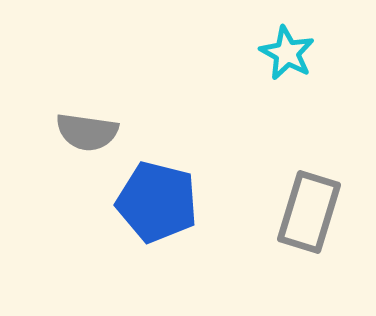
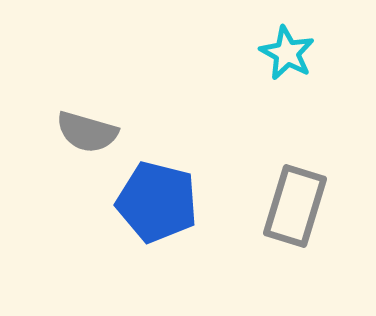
gray semicircle: rotated 8 degrees clockwise
gray rectangle: moved 14 px left, 6 px up
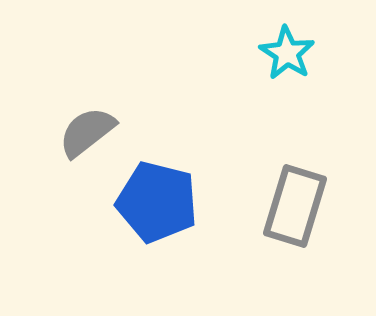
cyan star: rotated 4 degrees clockwise
gray semicircle: rotated 126 degrees clockwise
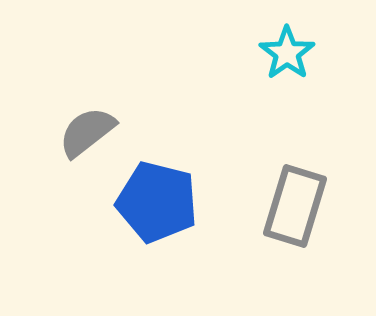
cyan star: rotated 4 degrees clockwise
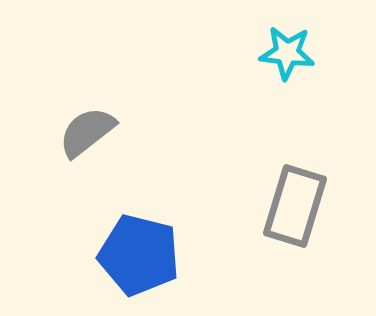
cyan star: rotated 30 degrees counterclockwise
blue pentagon: moved 18 px left, 53 px down
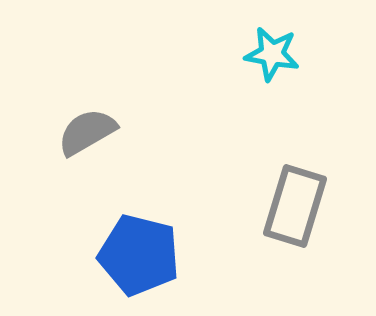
cyan star: moved 15 px left, 1 px down; rotated 4 degrees clockwise
gray semicircle: rotated 8 degrees clockwise
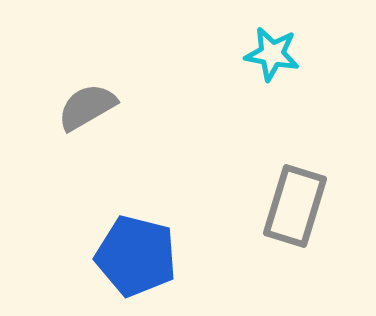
gray semicircle: moved 25 px up
blue pentagon: moved 3 px left, 1 px down
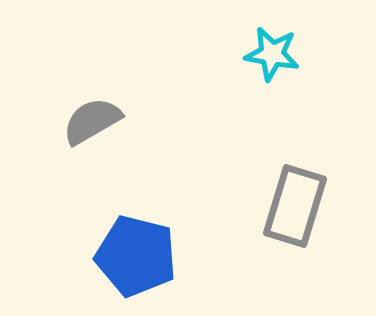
gray semicircle: moved 5 px right, 14 px down
